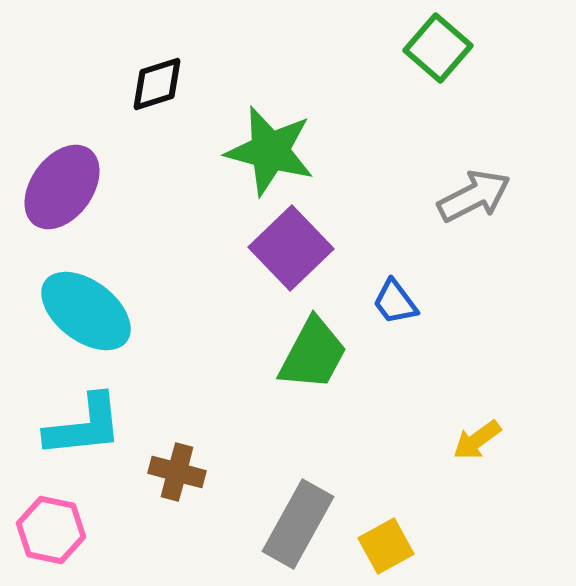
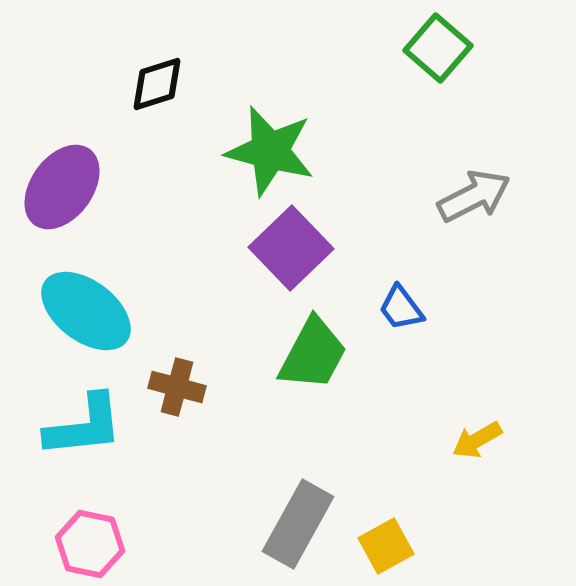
blue trapezoid: moved 6 px right, 6 px down
yellow arrow: rotated 6 degrees clockwise
brown cross: moved 85 px up
pink hexagon: moved 39 px right, 14 px down
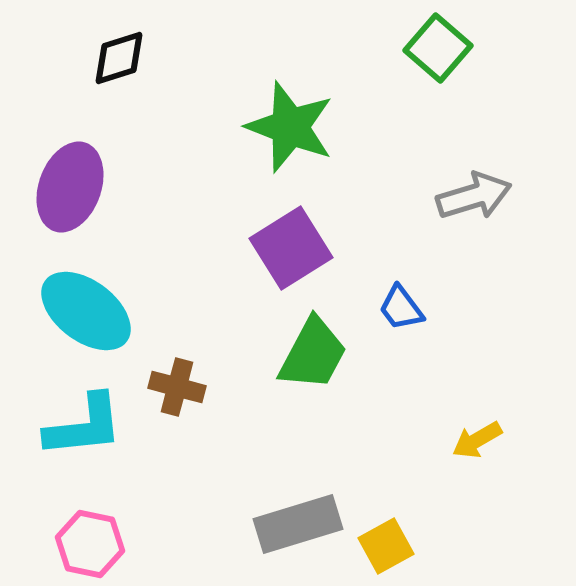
black diamond: moved 38 px left, 26 px up
green star: moved 20 px right, 24 px up; rotated 6 degrees clockwise
purple ellipse: moved 8 px right; rotated 16 degrees counterclockwise
gray arrow: rotated 10 degrees clockwise
purple square: rotated 12 degrees clockwise
gray rectangle: rotated 44 degrees clockwise
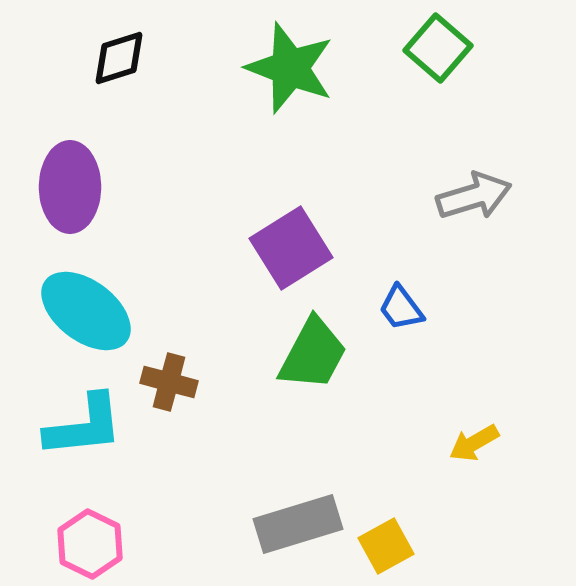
green star: moved 59 px up
purple ellipse: rotated 20 degrees counterclockwise
brown cross: moved 8 px left, 5 px up
yellow arrow: moved 3 px left, 3 px down
pink hexagon: rotated 14 degrees clockwise
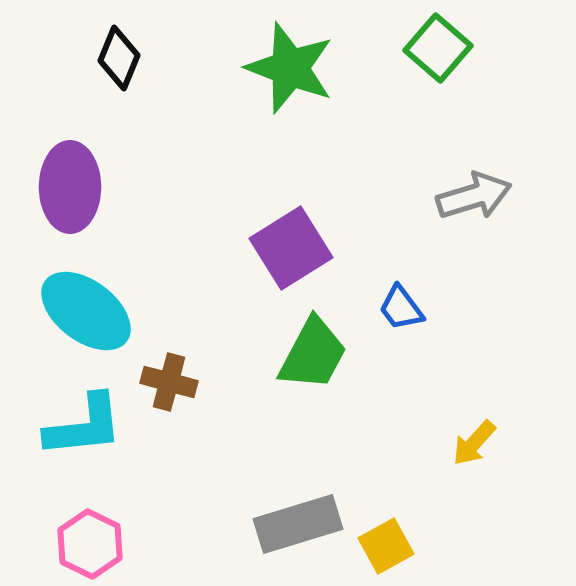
black diamond: rotated 50 degrees counterclockwise
yellow arrow: rotated 18 degrees counterclockwise
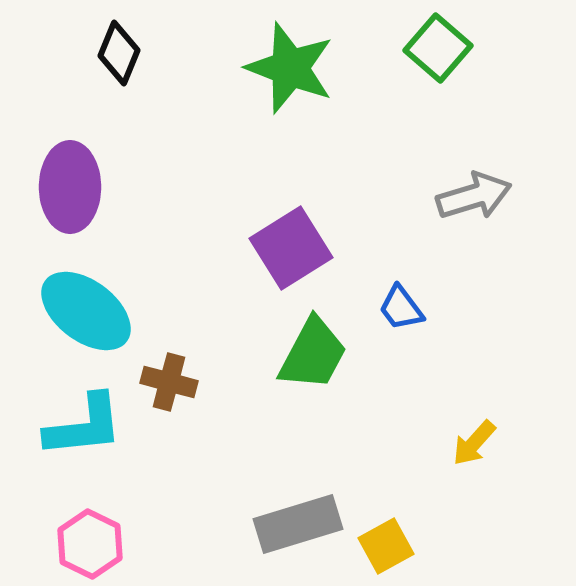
black diamond: moved 5 px up
